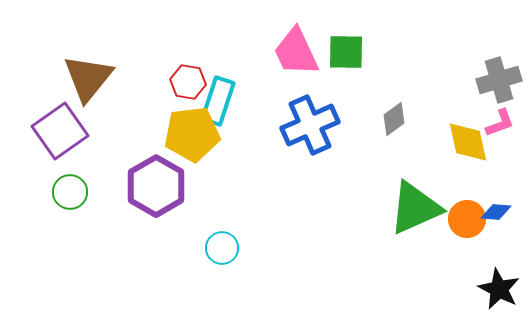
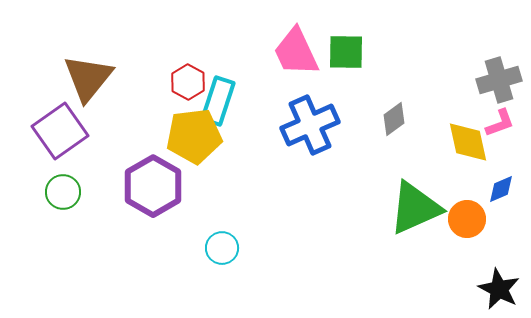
red hexagon: rotated 20 degrees clockwise
yellow pentagon: moved 2 px right, 2 px down
purple hexagon: moved 3 px left
green circle: moved 7 px left
blue diamond: moved 5 px right, 23 px up; rotated 28 degrees counterclockwise
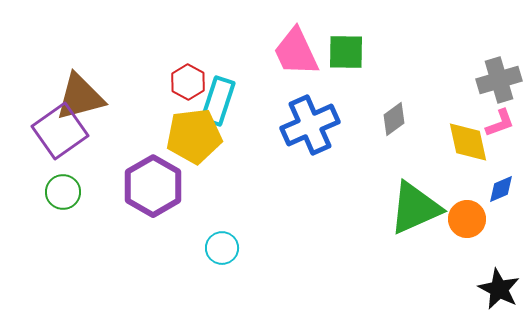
brown triangle: moved 8 px left, 19 px down; rotated 36 degrees clockwise
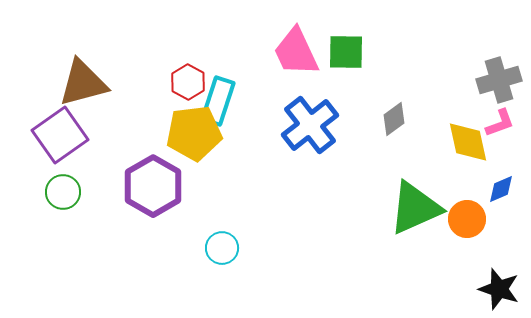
brown triangle: moved 3 px right, 14 px up
blue cross: rotated 14 degrees counterclockwise
purple square: moved 4 px down
yellow pentagon: moved 3 px up
black star: rotated 9 degrees counterclockwise
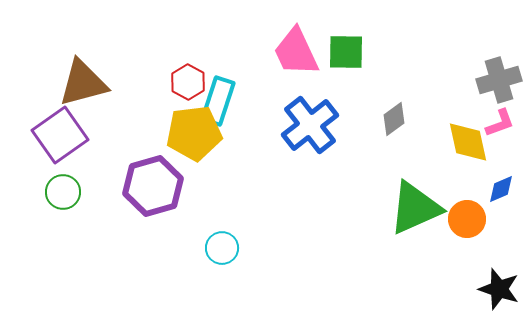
purple hexagon: rotated 14 degrees clockwise
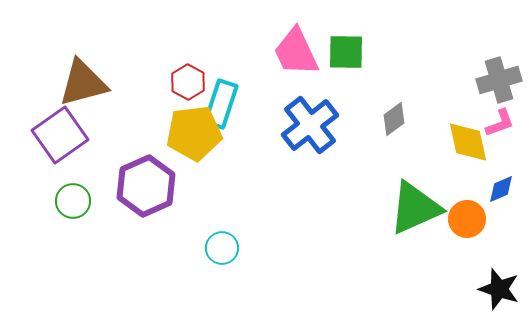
cyan rectangle: moved 3 px right, 3 px down
purple hexagon: moved 7 px left; rotated 8 degrees counterclockwise
green circle: moved 10 px right, 9 px down
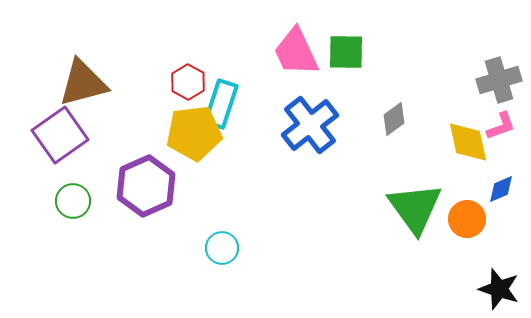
pink L-shape: moved 1 px right, 3 px down
green triangle: rotated 42 degrees counterclockwise
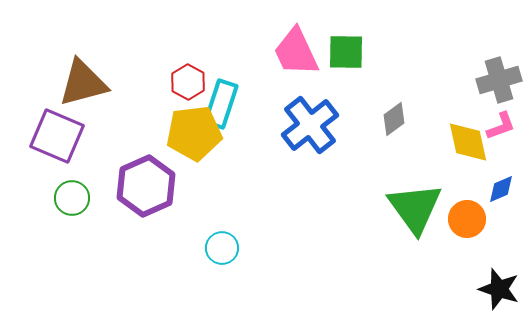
purple square: moved 3 px left, 1 px down; rotated 32 degrees counterclockwise
green circle: moved 1 px left, 3 px up
